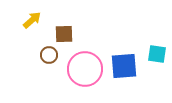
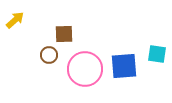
yellow arrow: moved 17 px left
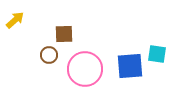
blue square: moved 6 px right
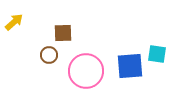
yellow arrow: moved 1 px left, 2 px down
brown square: moved 1 px left, 1 px up
pink circle: moved 1 px right, 2 px down
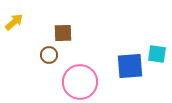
pink circle: moved 6 px left, 11 px down
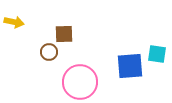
yellow arrow: rotated 54 degrees clockwise
brown square: moved 1 px right, 1 px down
brown circle: moved 3 px up
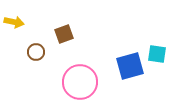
brown square: rotated 18 degrees counterclockwise
brown circle: moved 13 px left
blue square: rotated 12 degrees counterclockwise
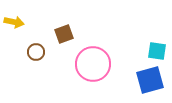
cyan square: moved 3 px up
blue square: moved 20 px right, 14 px down
pink circle: moved 13 px right, 18 px up
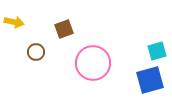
brown square: moved 5 px up
cyan square: rotated 24 degrees counterclockwise
pink circle: moved 1 px up
